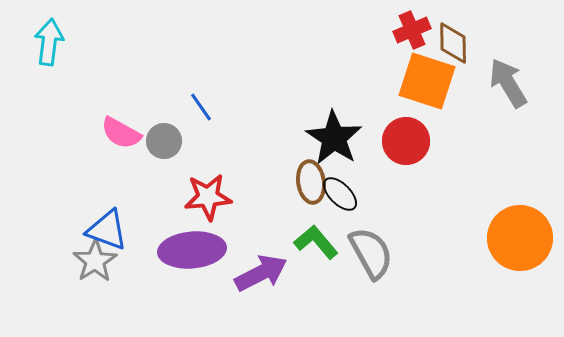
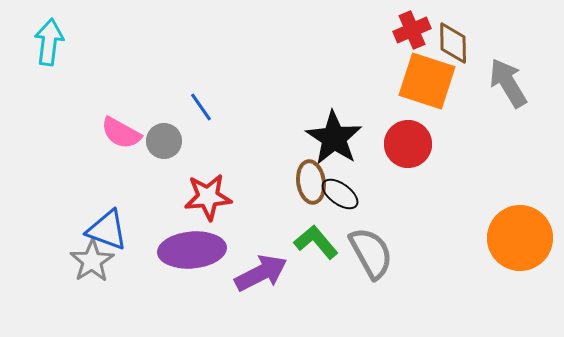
red circle: moved 2 px right, 3 px down
black ellipse: rotated 9 degrees counterclockwise
gray star: moved 3 px left
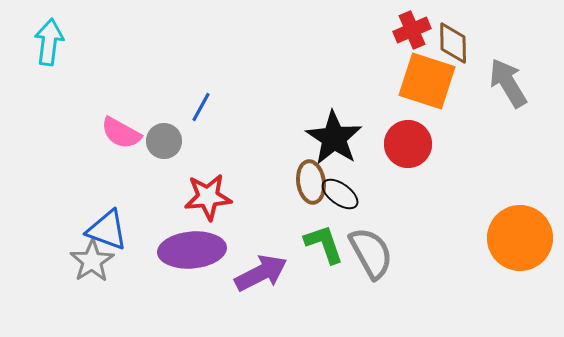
blue line: rotated 64 degrees clockwise
green L-shape: moved 8 px right, 2 px down; rotated 21 degrees clockwise
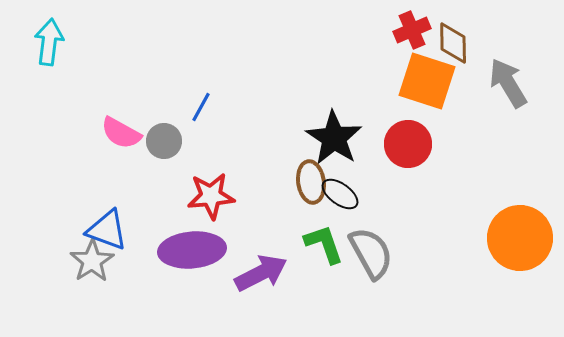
red star: moved 3 px right, 1 px up
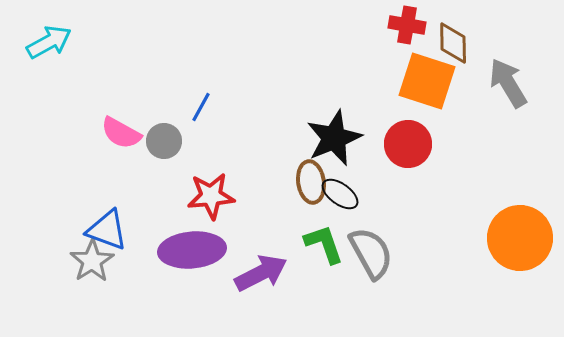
red cross: moved 5 px left, 5 px up; rotated 33 degrees clockwise
cyan arrow: rotated 54 degrees clockwise
black star: rotated 16 degrees clockwise
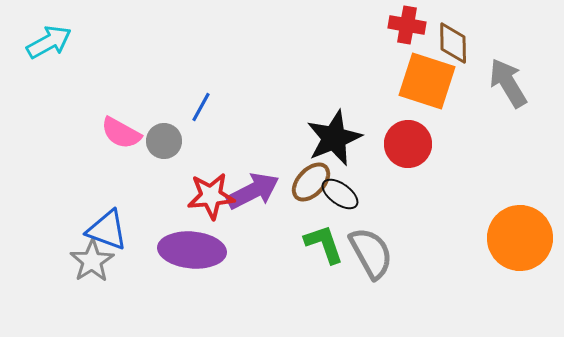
brown ellipse: rotated 51 degrees clockwise
purple ellipse: rotated 10 degrees clockwise
purple arrow: moved 8 px left, 82 px up
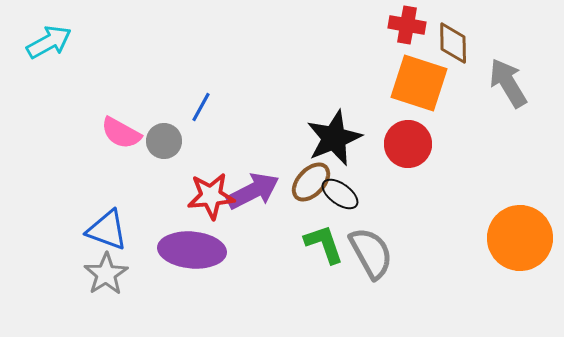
orange square: moved 8 px left, 2 px down
gray star: moved 14 px right, 13 px down
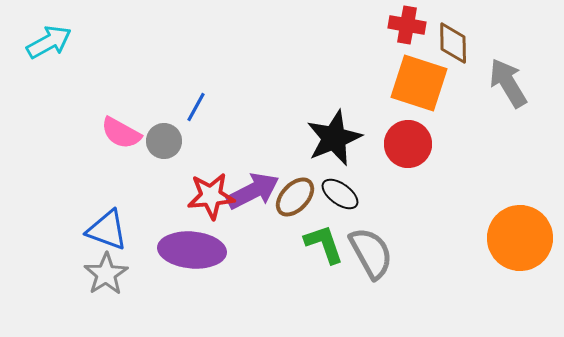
blue line: moved 5 px left
brown ellipse: moved 16 px left, 15 px down
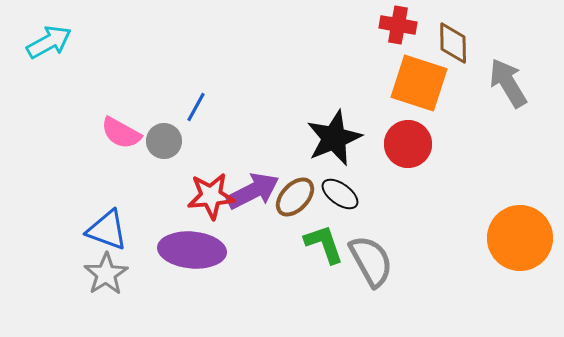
red cross: moved 9 px left
gray semicircle: moved 8 px down
